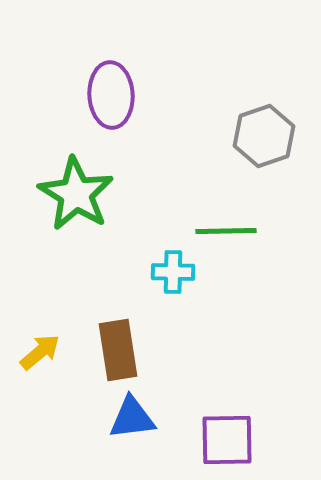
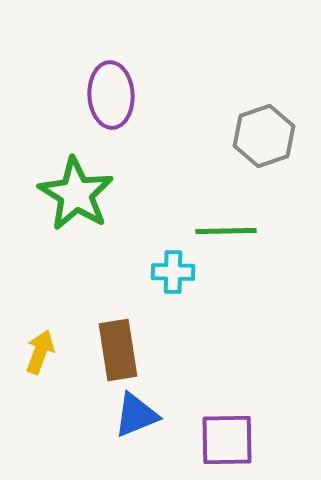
yellow arrow: rotated 30 degrees counterclockwise
blue triangle: moved 4 px right, 3 px up; rotated 15 degrees counterclockwise
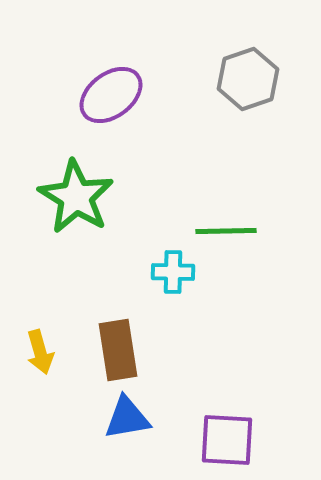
purple ellipse: rotated 56 degrees clockwise
gray hexagon: moved 16 px left, 57 px up
green star: moved 3 px down
yellow arrow: rotated 144 degrees clockwise
blue triangle: moved 9 px left, 3 px down; rotated 12 degrees clockwise
purple square: rotated 4 degrees clockwise
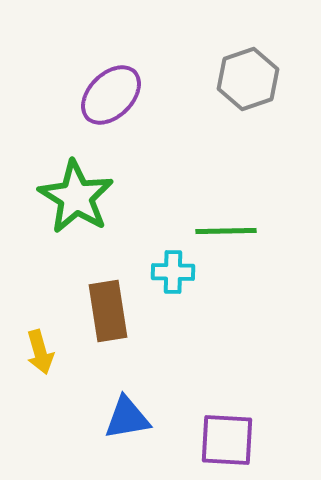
purple ellipse: rotated 8 degrees counterclockwise
brown rectangle: moved 10 px left, 39 px up
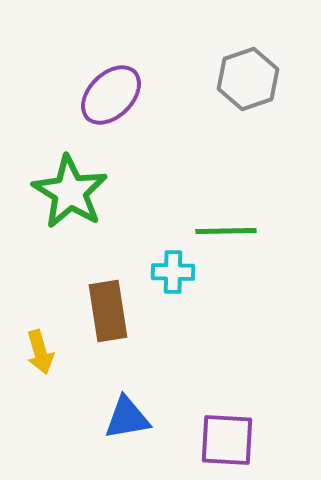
green star: moved 6 px left, 5 px up
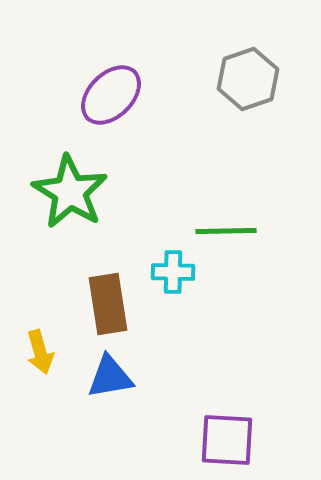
brown rectangle: moved 7 px up
blue triangle: moved 17 px left, 41 px up
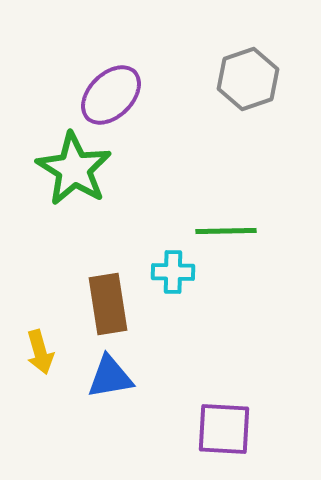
green star: moved 4 px right, 23 px up
purple square: moved 3 px left, 11 px up
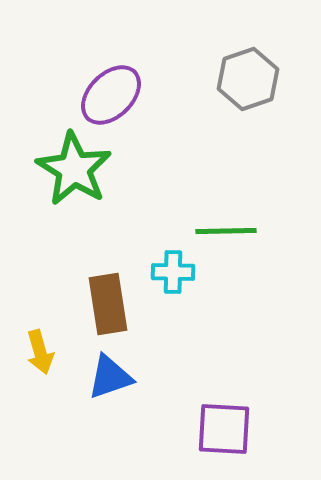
blue triangle: rotated 9 degrees counterclockwise
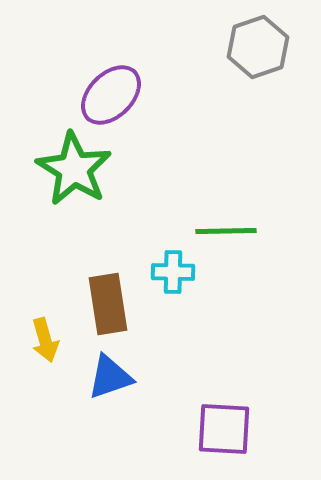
gray hexagon: moved 10 px right, 32 px up
yellow arrow: moved 5 px right, 12 px up
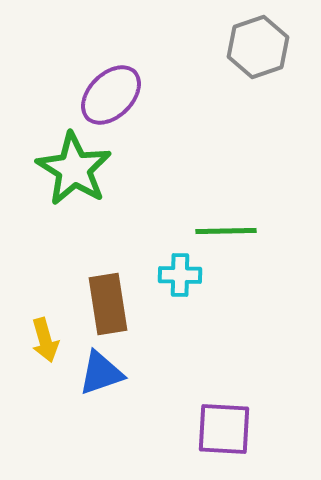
cyan cross: moved 7 px right, 3 px down
blue triangle: moved 9 px left, 4 px up
